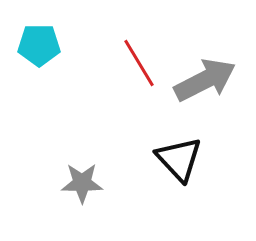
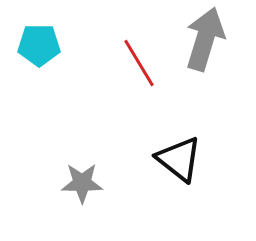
gray arrow: moved 41 px up; rotated 46 degrees counterclockwise
black triangle: rotated 9 degrees counterclockwise
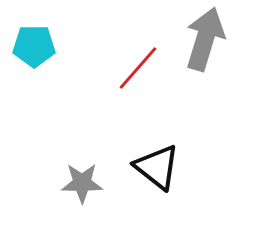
cyan pentagon: moved 5 px left, 1 px down
red line: moved 1 px left, 5 px down; rotated 72 degrees clockwise
black triangle: moved 22 px left, 8 px down
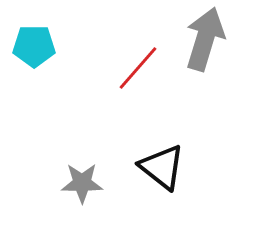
black triangle: moved 5 px right
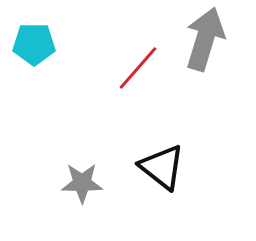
cyan pentagon: moved 2 px up
